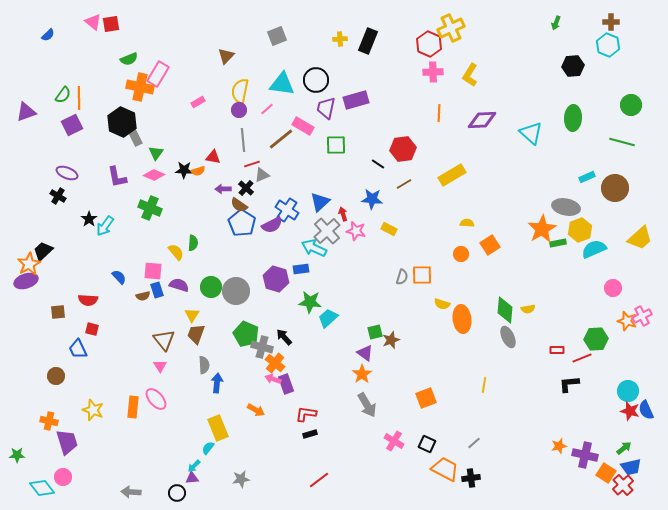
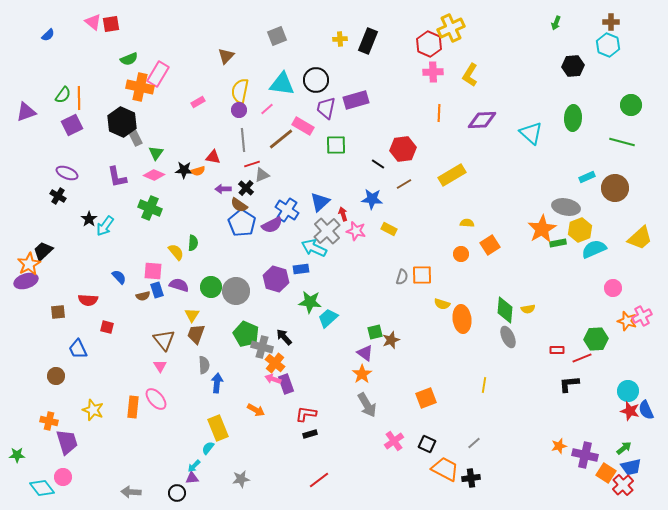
red square at (92, 329): moved 15 px right, 2 px up
pink cross at (394, 441): rotated 24 degrees clockwise
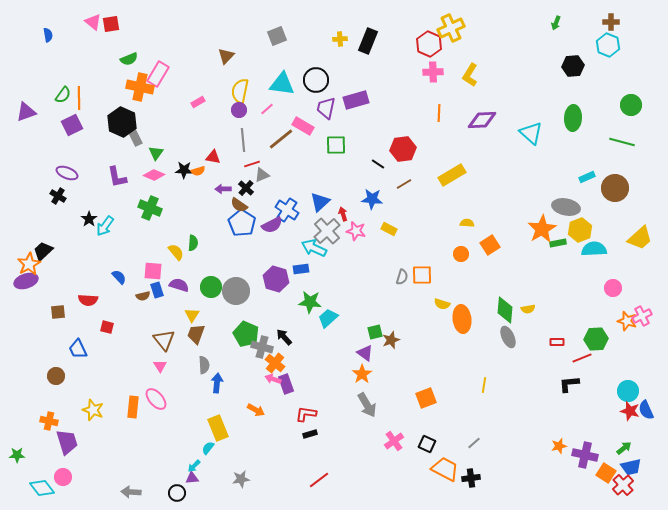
blue semicircle at (48, 35): rotated 56 degrees counterclockwise
cyan semicircle at (594, 249): rotated 20 degrees clockwise
red rectangle at (557, 350): moved 8 px up
